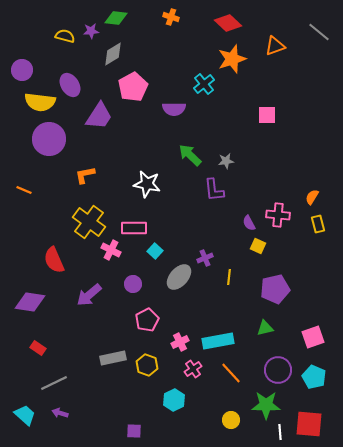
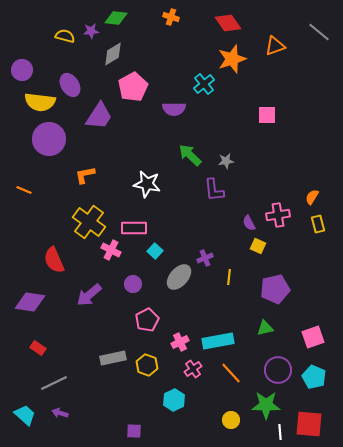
red diamond at (228, 23): rotated 12 degrees clockwise
pink cross at (278, 215): rotated 15 degrees counterclockwise
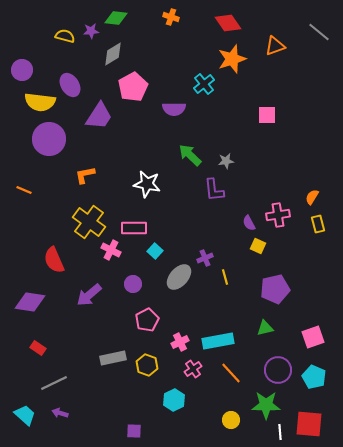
yellow line at (229, 277): moved 4 px left; rotated 21 degrees counterclockwise
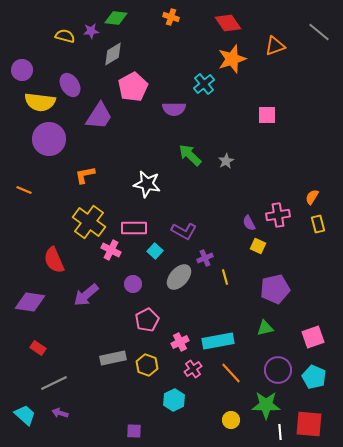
gray star at (226, 161): rotated 21 degrees counterclockwise
purple L-shape at (214, 190): moved 30 px left, 41 px down; rotated 55 degrees counterclockwise
purple arrow at (89, 295): moved 3 px left
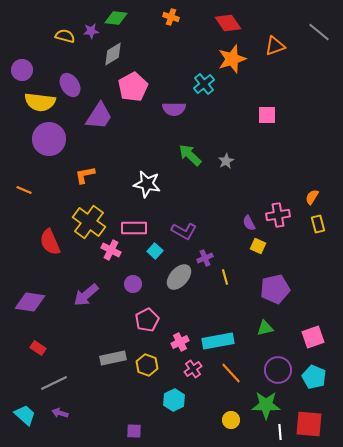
red semicircle at (54, 260): moved 4 px left, 18 px up
